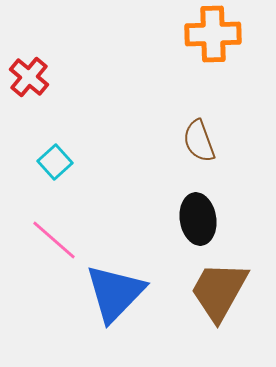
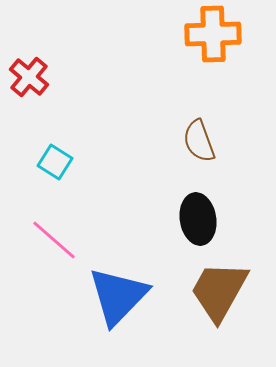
cyan square: rotated 16 degrees counterclockwise
blue triangle: moved 3 px right, 3 px down
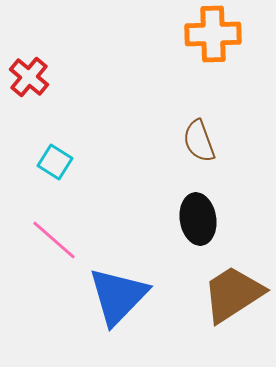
brown trapezoid: moved 14 px right, 3 px down; rotated 28 degrees clockwise
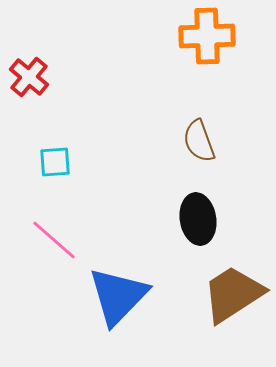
orange cross: moved 6 px left, 2 px down
cyan square: rotated 36 degrees counterclockwise
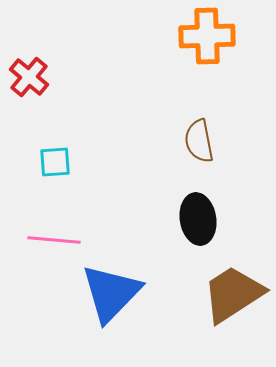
brown semicircle: rotated 9 degrees clockwise
pink line: rotated 36 degrees counterclockwise
blue triangle: moved 7 px left, 3 px up
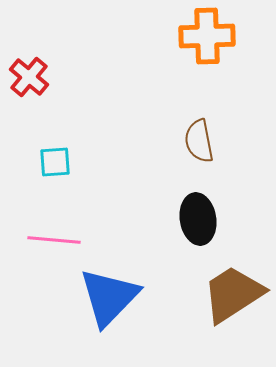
blue triangle: moved 2 px left, 4 px down
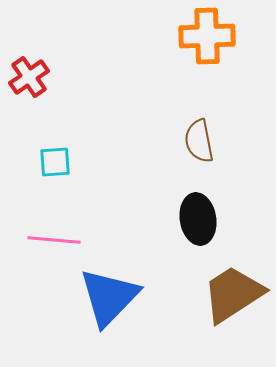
red cross: rotated 15 degrees clockwise
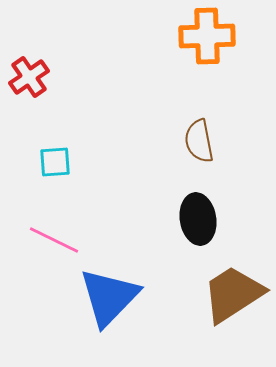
pink line: rotated 21 degrees clockwise
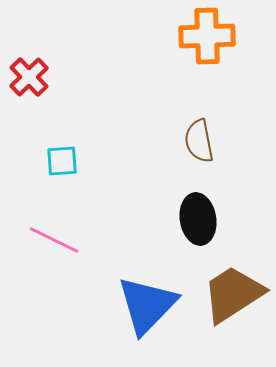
red cross: rotated 9 degrees counterclockwise
cyan square: moved 7 px right, 1 px up
blue triangle: moved 38 px right, 8 px down
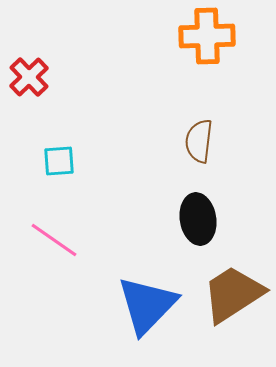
brown semicircle: rotated 18 degrees clockwise
cyan square: moved 3 px left
pink line: rotated 9 degrees clockwise
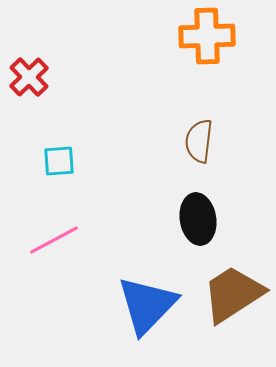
pink line: rotated 63 degrees counterclockwise
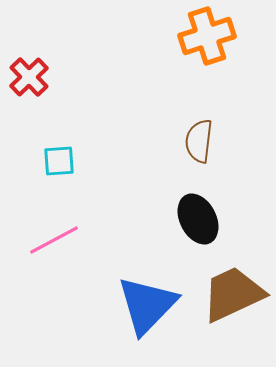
orange cross: rotated 16 degrees counterclockwise
black ellipse: rotated 18 degrees counterclockwise
brown trapezoid: rotated 8 degrees clockwise
